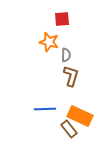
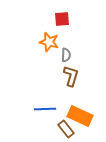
brown rectangle: moved 3 px left
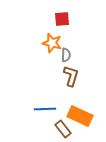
orange star: moved 3 px right, 1 px down
brown rectangle: moved 3 px left
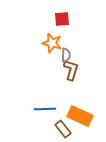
brown L-shape: moved 6 px up
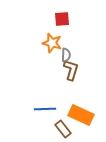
orange rectangle: moved 1 px right, 1 px up
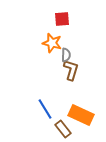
blue line: rotated 60 degrees clockwise
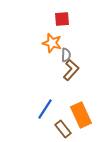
brown L-shape: rotated 25 degrees clockwise
blue line: rotated 65 degrees clockwise
orange rectangle: rotated 40 degrees clockwise
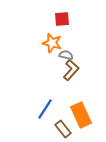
gray semicircle: rotated 80 degrees counterclockwise
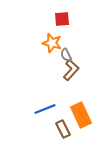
gray semicircle: rotated 128 degrees counterclockwise
blue line: rotated 35 degrees clockwise
brown rectangle: rotated 12 degrees clockwise
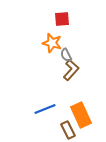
brown rectangle: moved 5 px right, 1 px down
